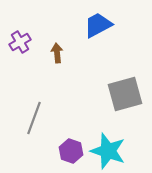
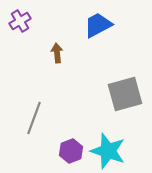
purple cross: moved 21 px up
purple hexagon: rotated 20 degrees clockwise
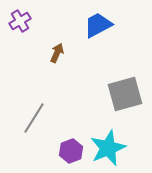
brown arrow: rotated 30 degrees clockwise
gray line: rotated 12 degrees clockwise
cyan star: moved 3 px up; rotated 30 degrees clockwise
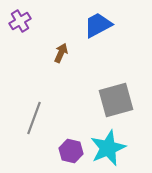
brown arrow: moved 4 px right
gray square: moved 9 px left, 6 px down
gray line: rotated 12 degrees counterclockwise
purple hexagon: rotated 25 degrees counterclockwise
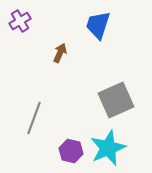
blue trapezoid: rotated 44 degrees counterclockwise
brown arrow: moved 1 px left
gray square: rotated 9 degrees counterclockwise
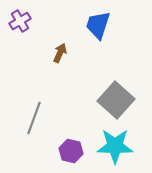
gray square: rotated 24 degrees counterclockwise
cyan star: moved 7 px right, 2 px up; rotated 24 degrees clockwise
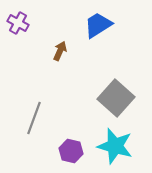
purple cross: moved 2 px left, 2 px down; rotated 30 degrees counterclockwise
blue trapezoid: rotated 40 degrees clockwise
brown arrow: moved 2 px up
gray square: moved 2 px up
cyan star: rotated 15 degrees clockwise
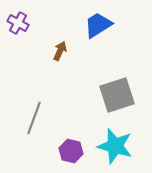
gray square: moved 1 px right, 3 px up; rotated 30 degrees clockwise
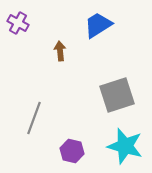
brown arrow: rotated 30 degrees counterclockwise
cyan star: moved 10 px right
purple hexagon: moved 1 px right
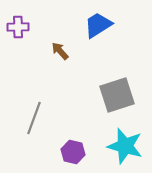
purple cross: moved 4 px down; rotated 30 degrees counterclockwise
brown arrow: rotated 36 degrees counterclockwise
purple hexagon: moved 1 px right, 1 px down
